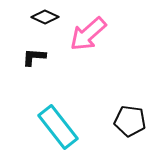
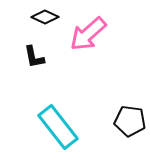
black L-shape: rotated 105 degrees counterclockwise
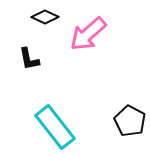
black L-shape: moved 5 px left, 2 px down
black pentagon: rotated 20 degrees clockwise
cyan rectangle: moved 3 px left
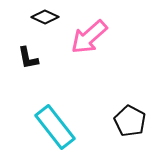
pink arrow: moved 1 px right, 3 px down
black L-shape: moved 1 px left, 1 px up
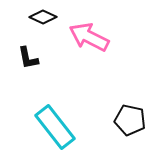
black diamond: moved 2 px left
pink arrow: rotated 69 degrees clockwise
black pentagon: moved 1 px up; rotated 16 degrees counterclockwise
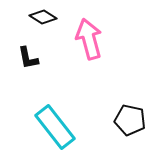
black diamond: rotated 8 degrees clockwise
pink arrow: moved 2 px down; rotated 48 degrees clockwise
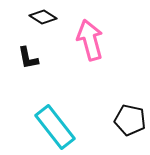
pink arrow: moved 1 px right, 1 px down
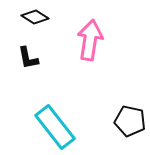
black diamond: moved 8 px left
pink arrow: rotated 24 degrees clockwise
black pentagon: moved 1 px down
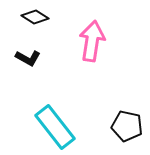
pink arrow: moved 2 px right, 1 px down
black L-shape: rotated 50 degrees counterclockwise
black pentagon: moved 3 px left, 5 px down
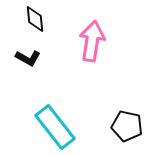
black diamond: moved 2 px down; rotated 52 degrees clockwise
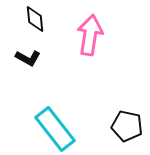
pink arrow: moved 2 px left, 6 px up
cyan rectangle: moved 2 px down
